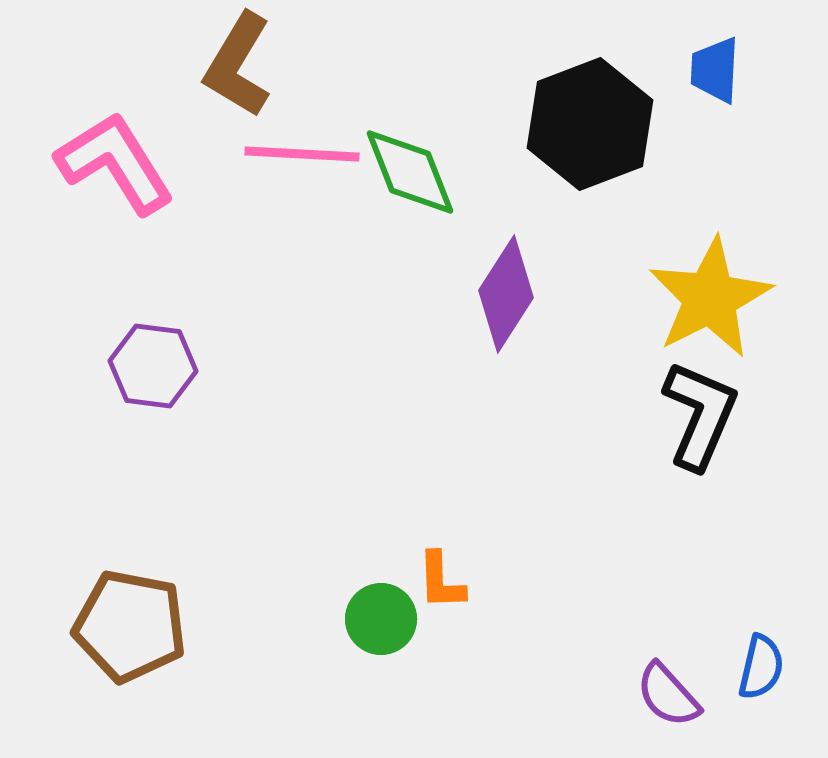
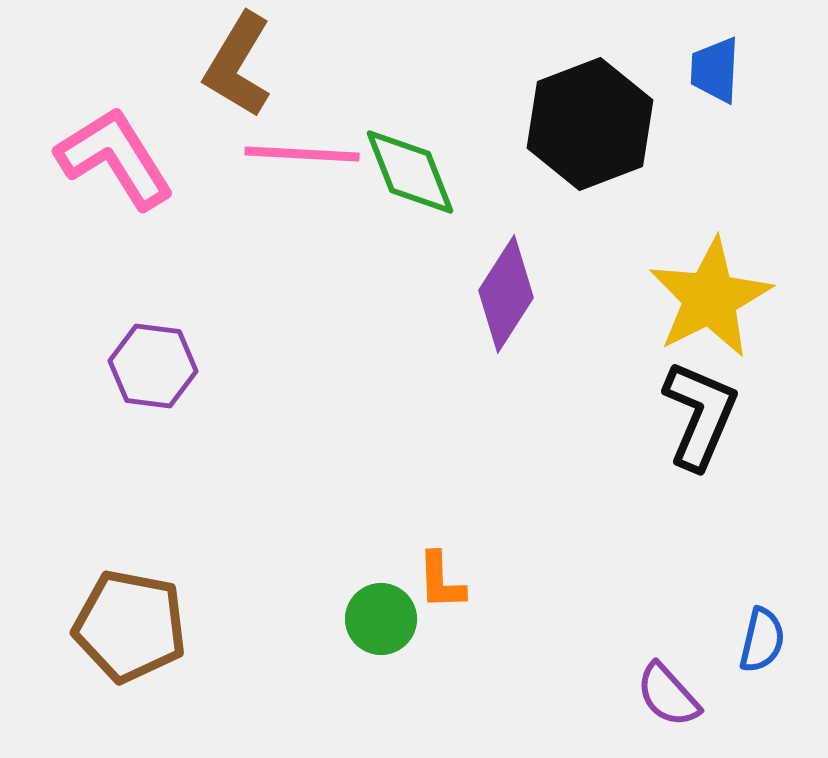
pink L-shape: moved 5 px up
blue semicircle: moved 1 px right, 27 px up
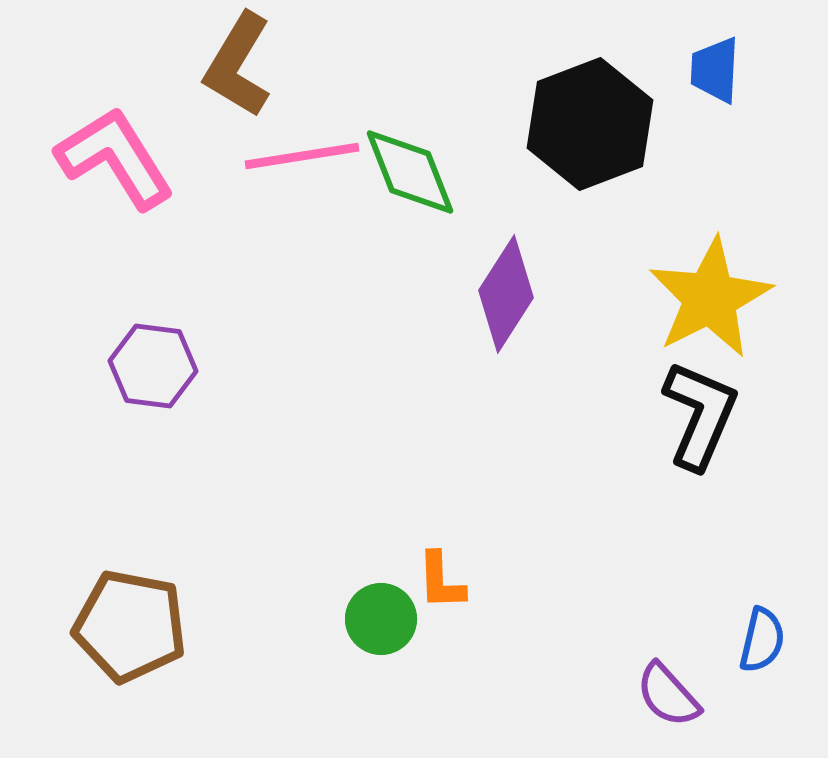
pink line: moved 2 px down; rotated 12 degrees counterclockwise
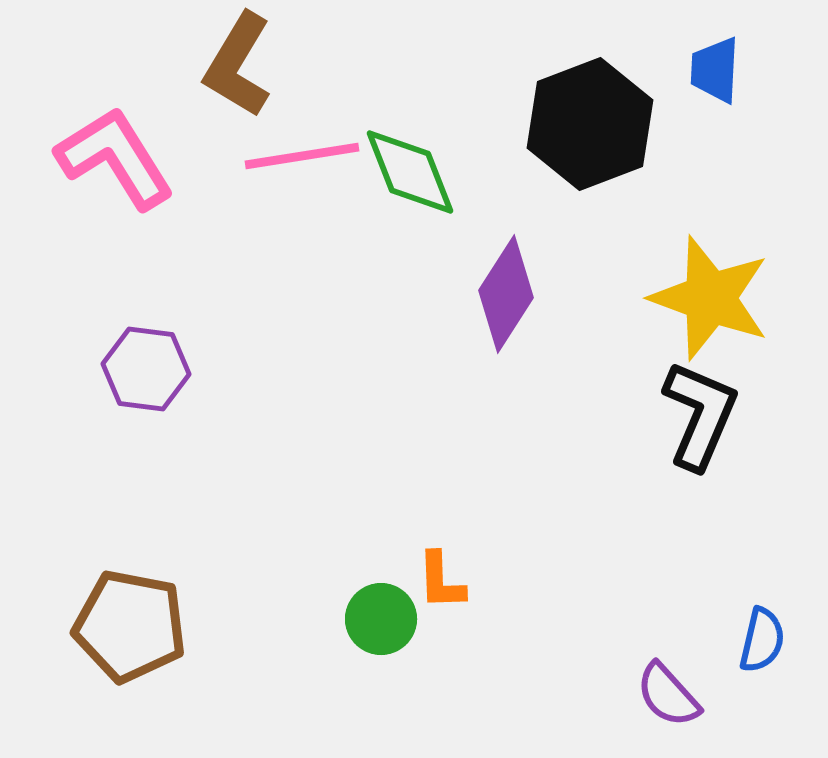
yellow star: rotated 25 degrees counterclockwise
purple hexagon: moved 7 px left, 3 px down
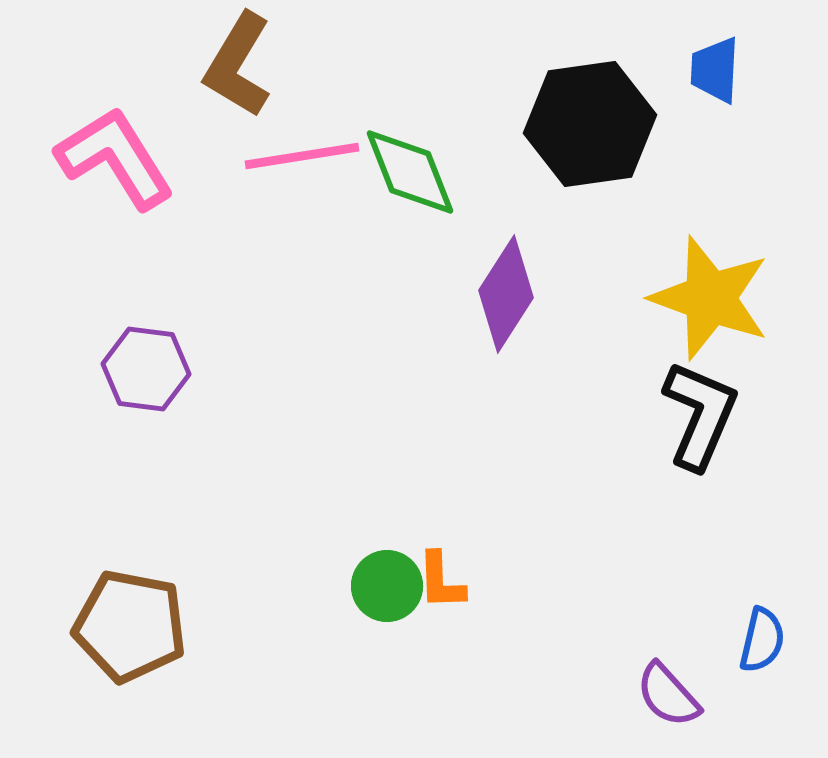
black hexagon: rotated 13 degrees clockwise
green circle: moved 6 px right, 33 px up
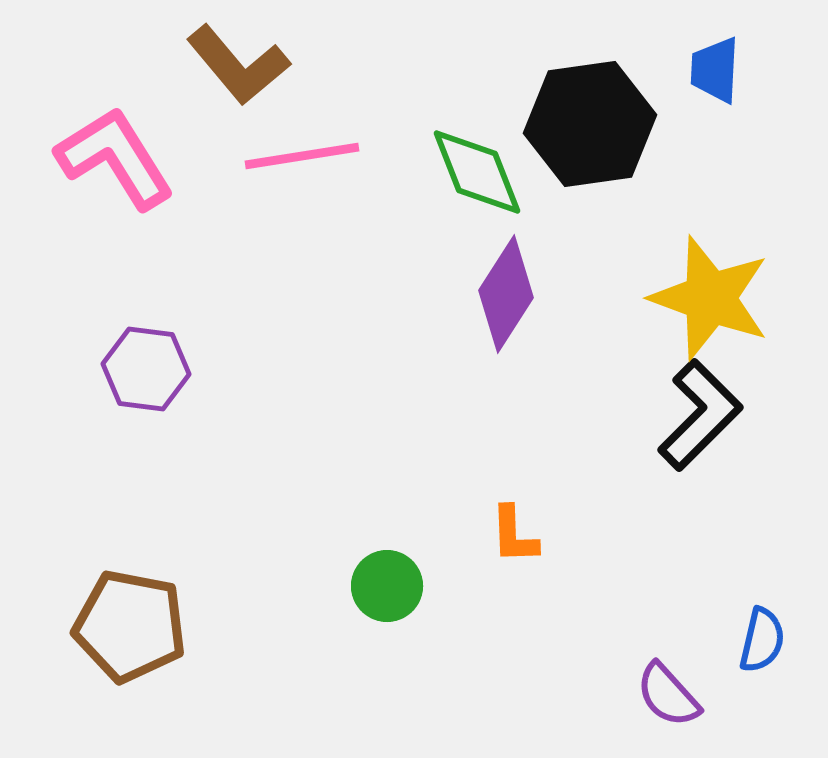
brown L-shape: rotated 71 degrees counterclockwise
green diamond: moved 67 px right
black L-shape: rotated 22 degrees clockwise
orange L-shape: moved 73 px right, 46 px up
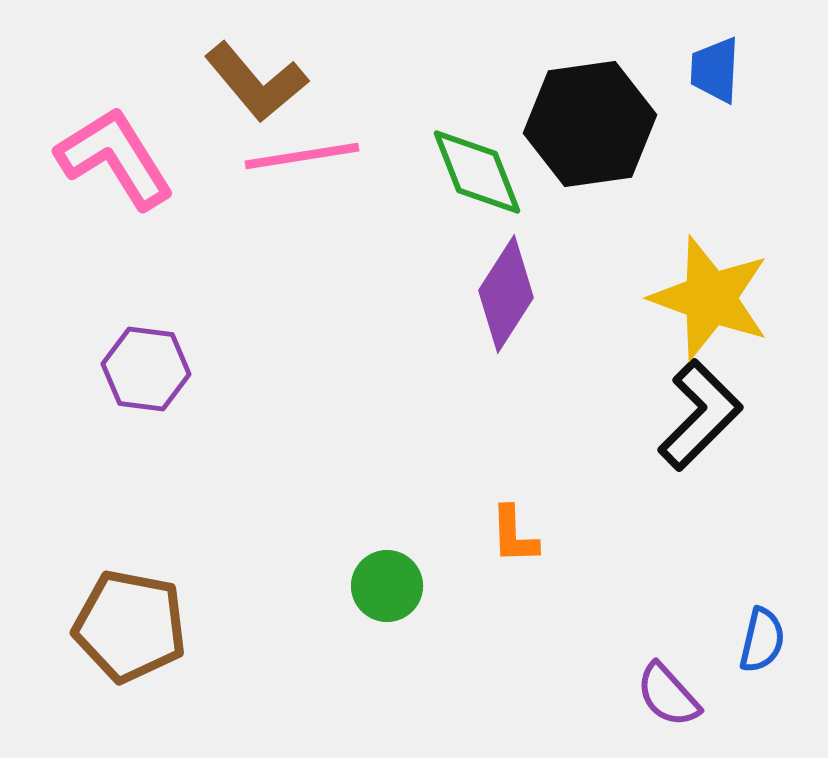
brown L-shape: moved 18 px right, 17 px down
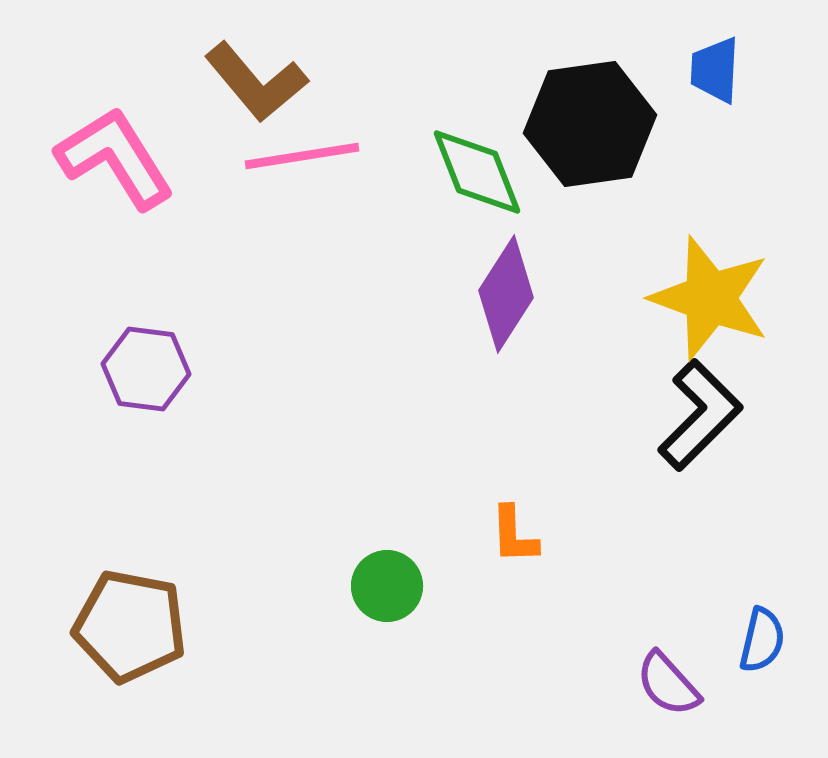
purple semicircle: moved 11 px up
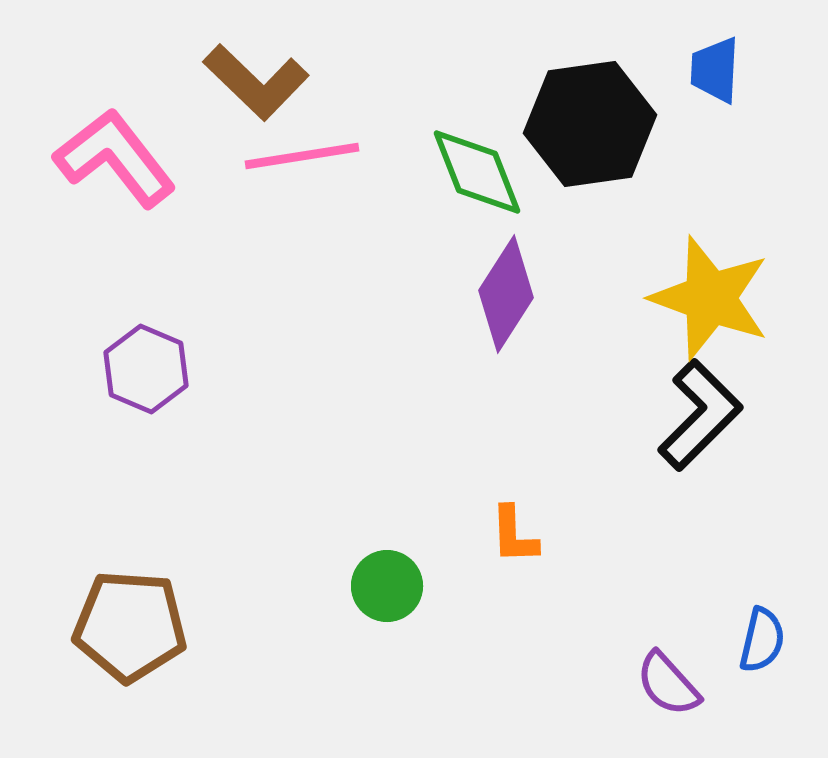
brown L-shape: rotated 6 degrees counterclockwise
pink L-shape: rotated 6 degrees counterclockwise
purple hexagon: rotated 16 degrees clockwise
brown pentagon: rotated 7 degrees counterclockwise
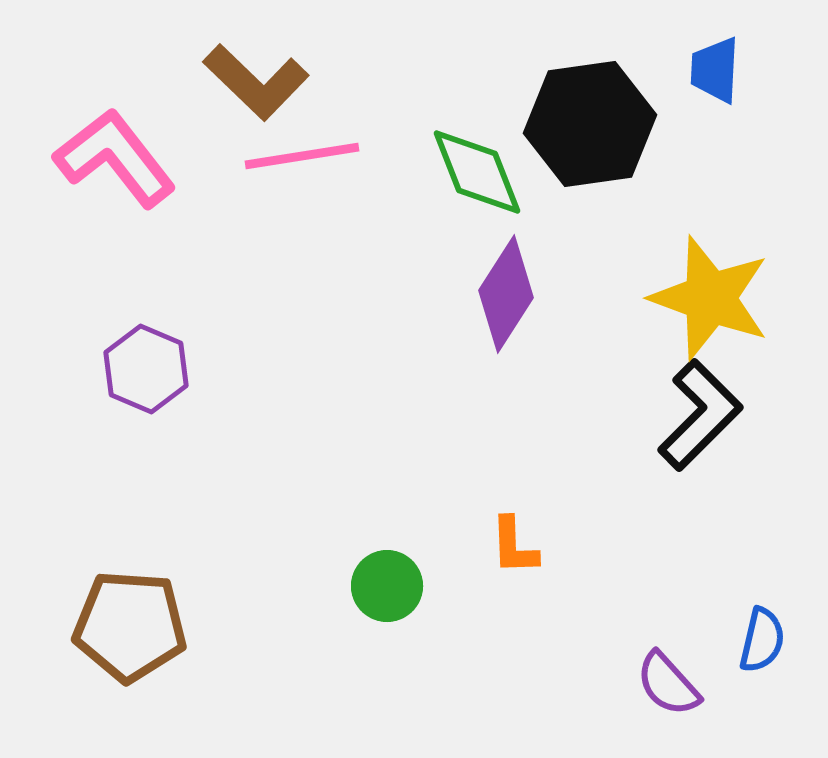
orange L-shape: moved 11 px down
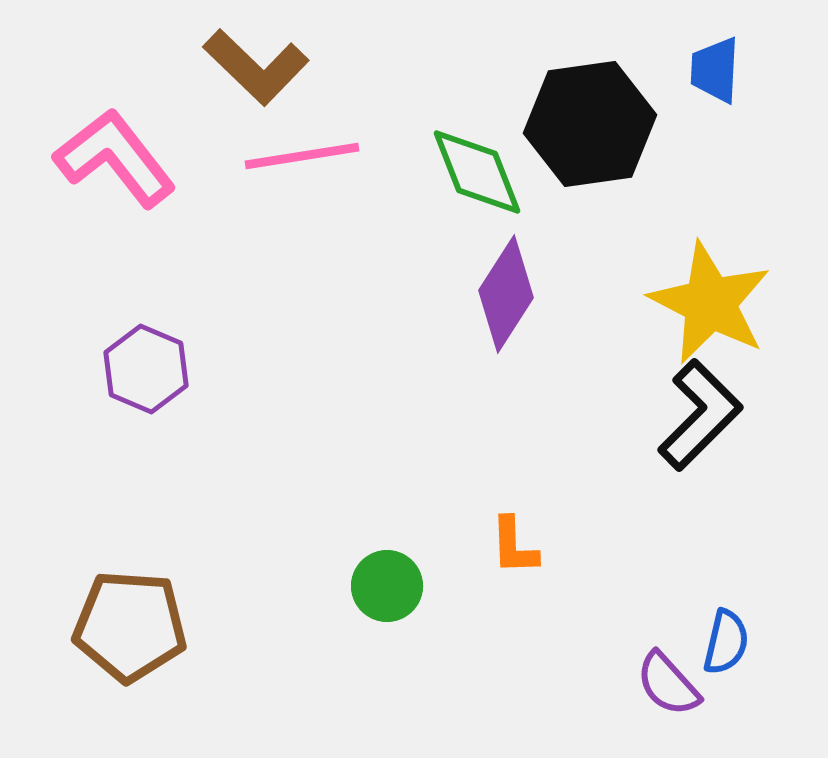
brown L-shape: moved 15 px up
yellow star: moved 5 px down; rotated 7 degrees clockwise
blue semicircle: moved 36 px left, 2 px down
